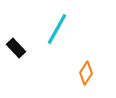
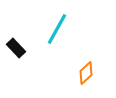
orange diamond: rotated 15 degrees clockwise
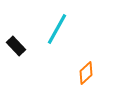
black rectangle: moved 2 px up
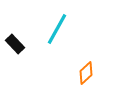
black rectangle: moved 1 px left, 2 px up
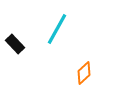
orange diamond: moved 2 px left
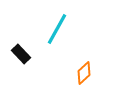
black rectangle: moved 6 px right, 10 px down
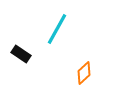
black rectangle: rotated 12 degrees counterclockwise
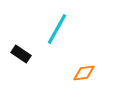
orange diamond: rotated 35 degrees clockwise
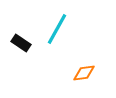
black rectangle: moved 11 px up
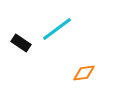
cyan line: rotated 24 degrees clockwise
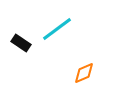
orange diamond: rotated 15 degrees counterclockwise
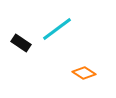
orange diamond: rotated 55 degrees clockwise
